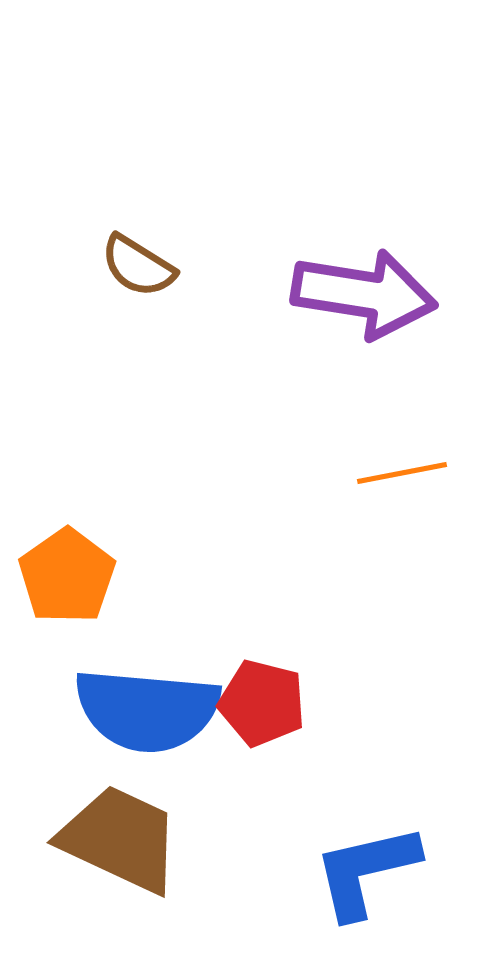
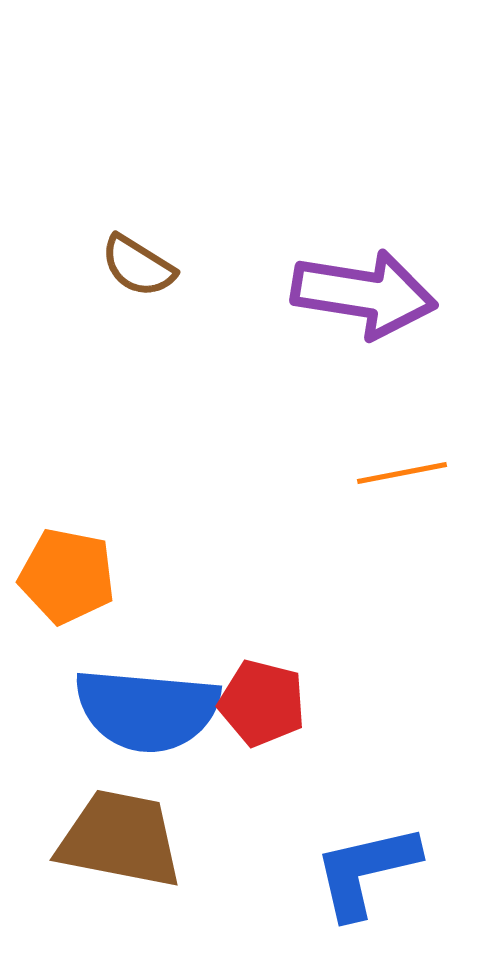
orange pentagon: rotated 26 degrees counterclockwise
brown trapezoid: rotated 14 degrees counterclockwise
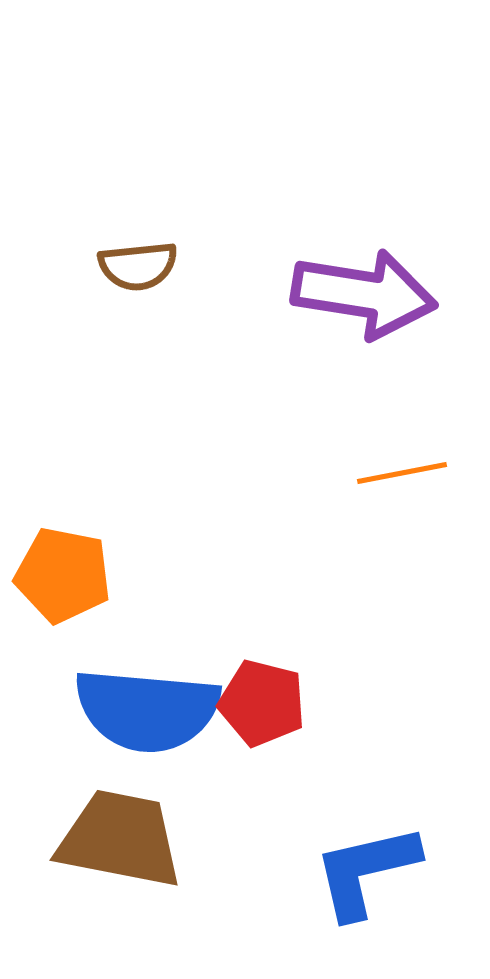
brown semicircle: rotated 38 degrees counterclockwise
orange pentagon: moved 4 px left, 1 px up
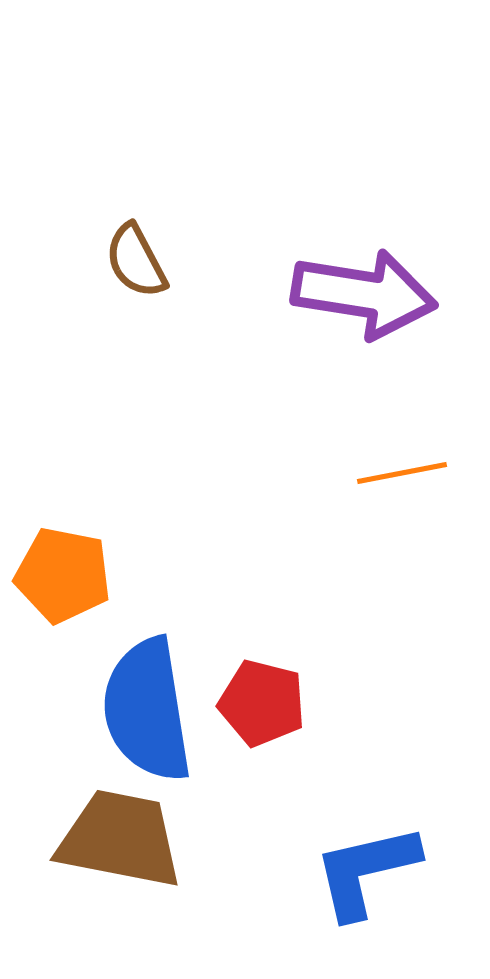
brown semicircle: moved 2 px left, 5 px up; rotated 68 degrees clockwise
blue semicircle: rotated 76 degrees clockwise
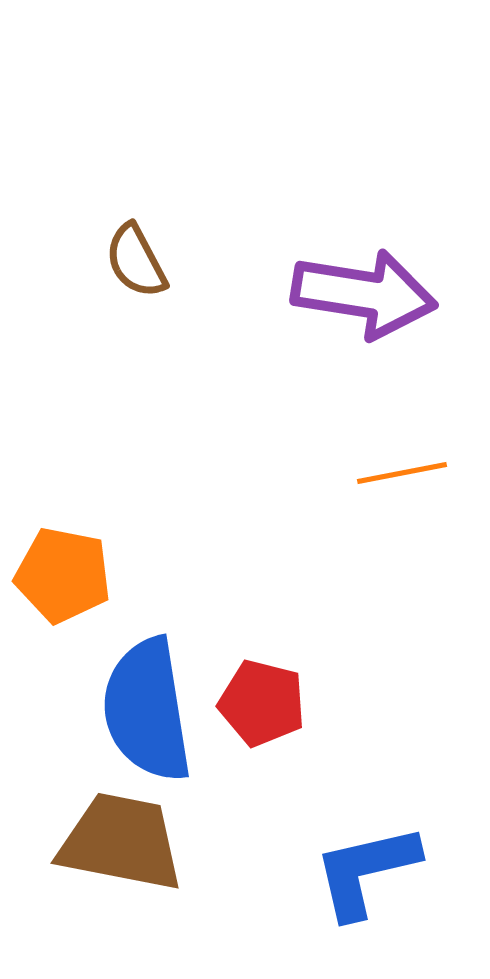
brown trapezoid: moved 1 px right, 3 px down
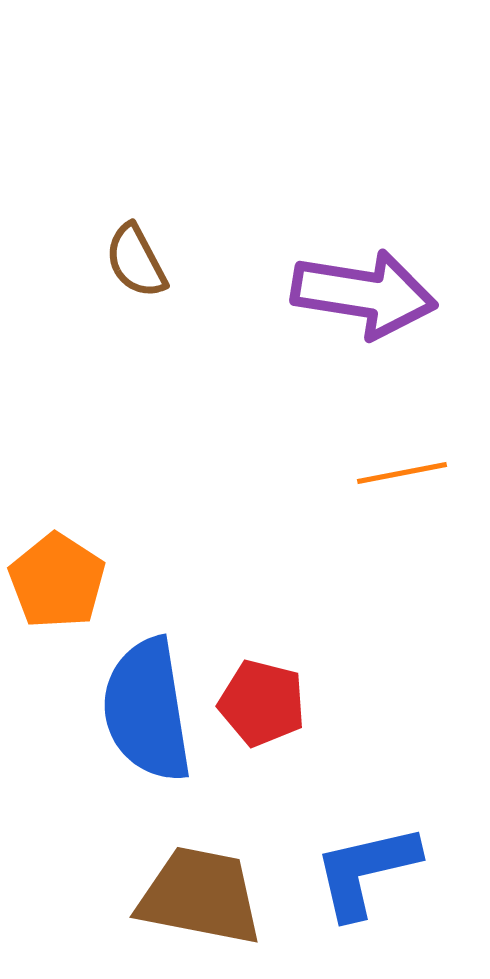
orange pentagon: moved 6 px left, 6 px down; rotated 22 degrees clockwise
brown trapezoid: moved 79 px right, 54 px down
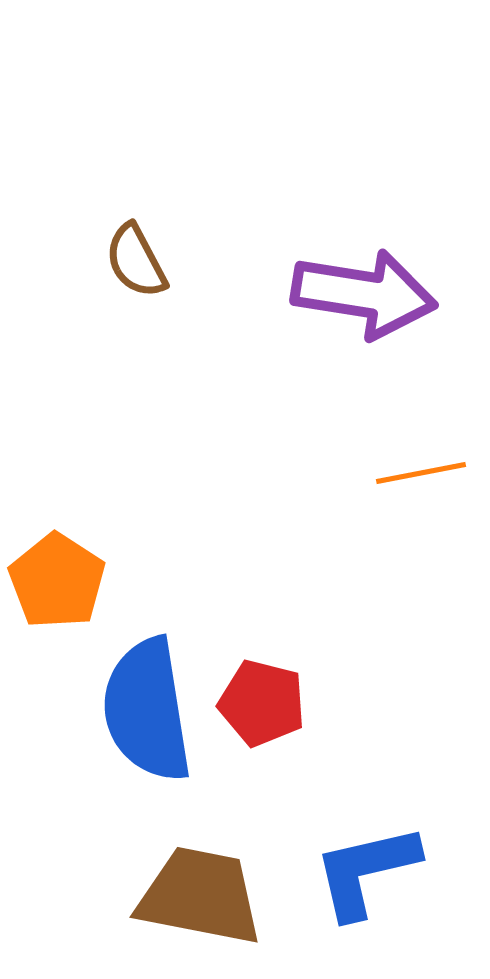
orange line: moved 19 px right
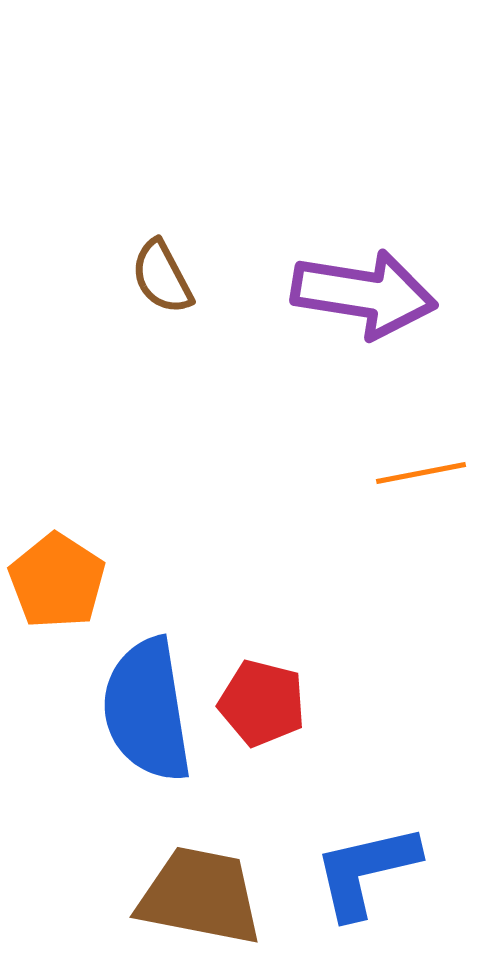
brown semicircle: moved 26 px right, 16 px down
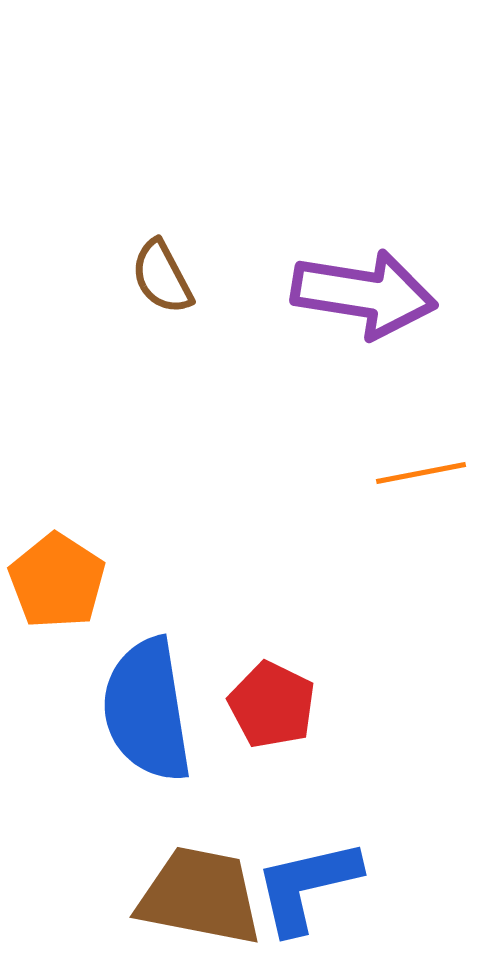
red pentagon: moved 10 px right, 2 px down; rotated 12 degrees clockwise
blue L-shape: moved 59 px left, 15 px down
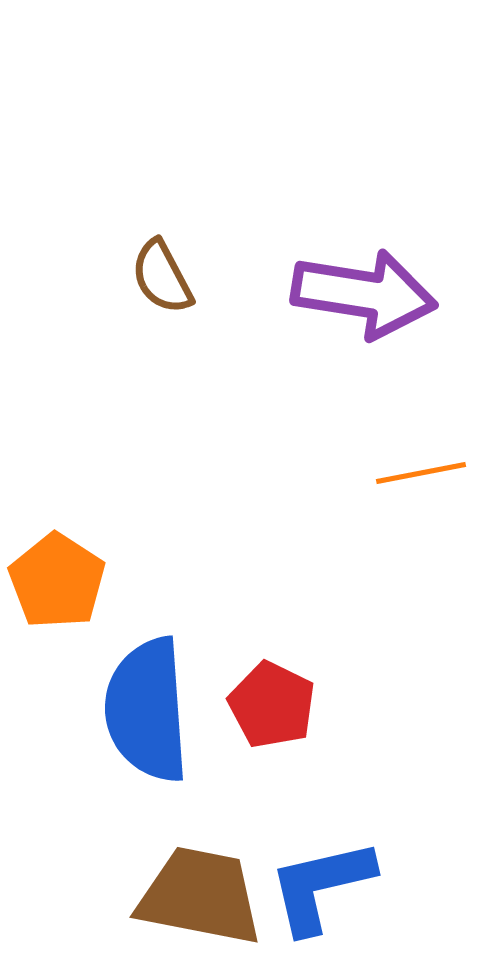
blue semicircle: rotated 5 degrees clockwise
blue L-shape: moved 14 px right
